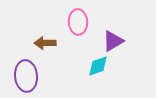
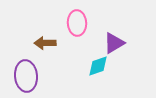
pink ellipse: moved 1 px left, 1 px down
purple triangle: moved 1 px right, 2 px down
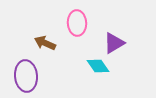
brown arrow: rotated 25 degrees clockwise
cyan diamond: rotated 75 degrees clockwise
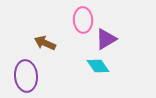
pink ellipse: moved 6 px right, 3 px up
purple triangle: moved 8 px left, 4 px up
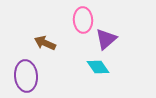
purple triangle: rotated 10 degrees counterclockwise
cyan diamond: moved 1 px down
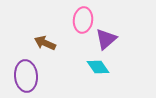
pink ellipse: rotated 10 degrees clockwise
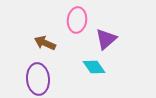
pink ellipse: moved 6 px left
cyan diamond: moved 4 px left
purple ellipse: moved 12 px right, 3 px down
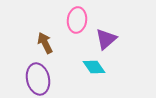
brown arrow: rotated 40 degrees clockwise
purple ellipse: rotated 8 degrees counterclockwise
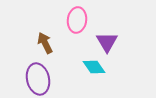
purple triangle: moved 1 px right, 3 px down; rotated 20 degrees counterclockwise
